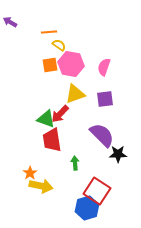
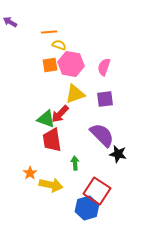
yellow semicircle: rotated 16 degrees counterclockwise
black star: rotated 12 degrees clockwise
yellow arrow: moved 10 px right, 1 px up
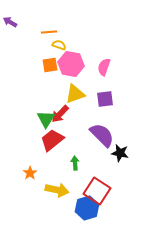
green triangle: rotated 42 degrees clockwise
red trapezoid: rotated 60 degrees clockwise
black star: moved 2 px right, 1 px up
yellow arrow: moved 6 px right, 5 px down
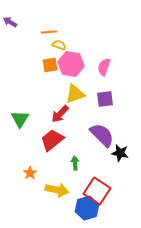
green triangle: moved 26 px left
